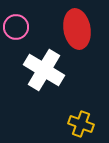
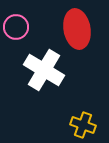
yellow cross: moved 2 px right, 1 px down
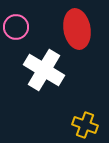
yellow cross: moved 2 px right
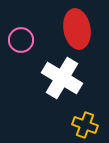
pink circle: moved 5 px right, 13 px down
white cross: moved 18 px right, 8 px down
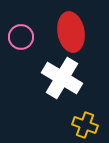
red ellipse: moved 6 px left, 3 px down
pink circle: moved 3 px up
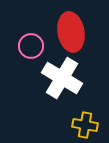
pink circle: moved 10 px right, 9 px down
yellow cross: rotated 10 degrees counterclockwise
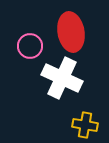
pink circle: moved 1 px left
white cross: rotated 6 degrees counterclockwise
